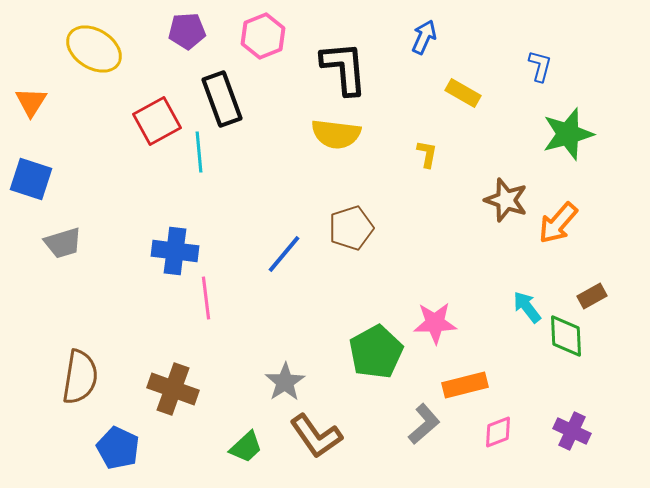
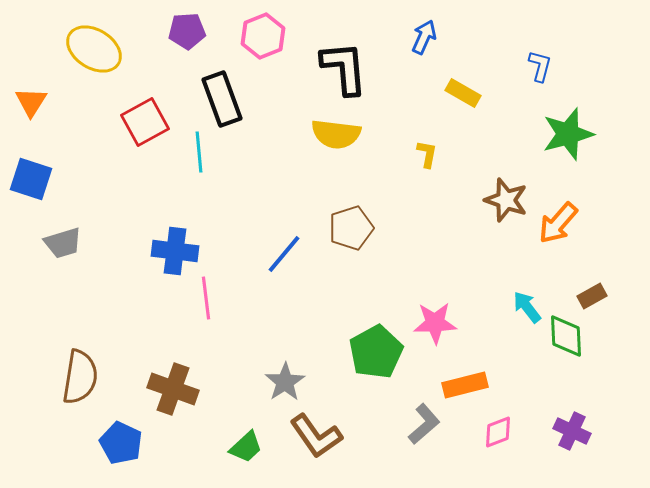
red square: moved 12 px left, 1 px down
blue pentagon: moved 3 px right, 5 px up
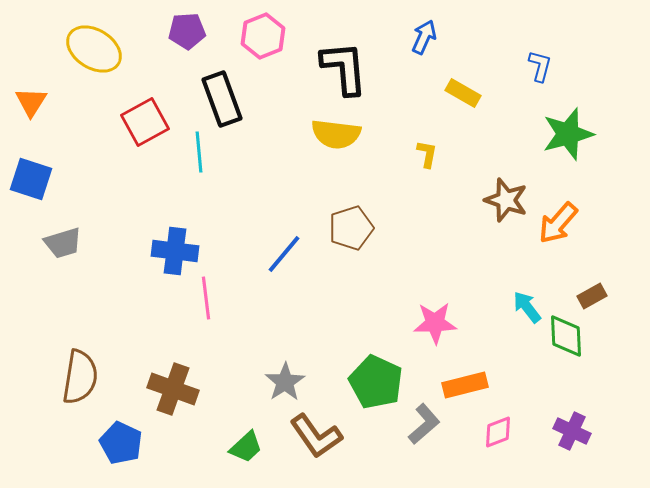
green pentagon: moved 30 px down; rotated 18 degrees counterclockwise
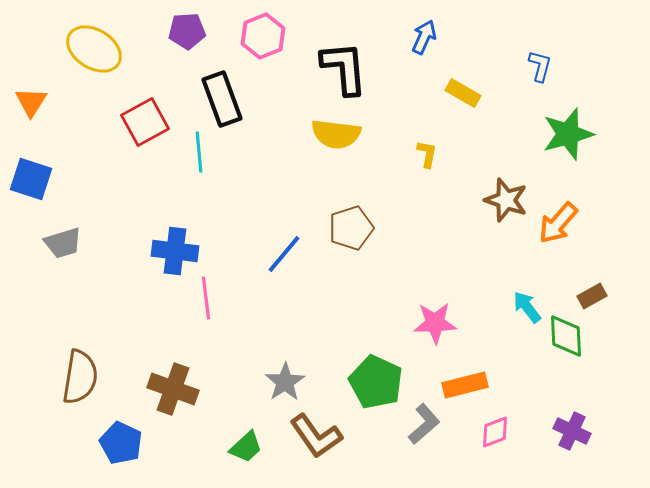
pink diamond: moved 3 px left
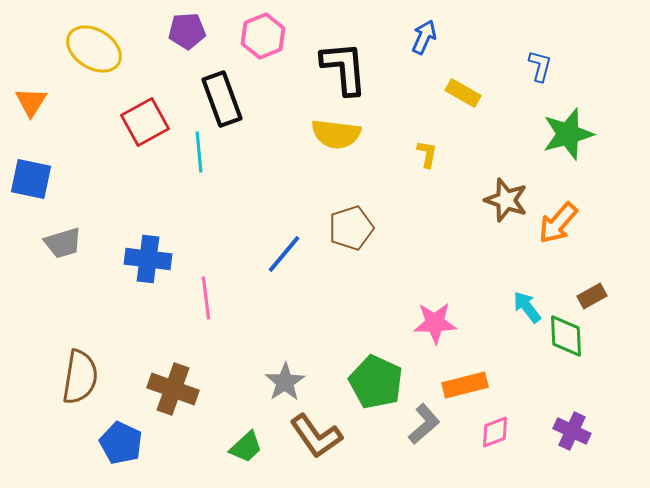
blue square: rotated 6 degrees counterclockwise
blue cross: moved 27 px left, 8 px down
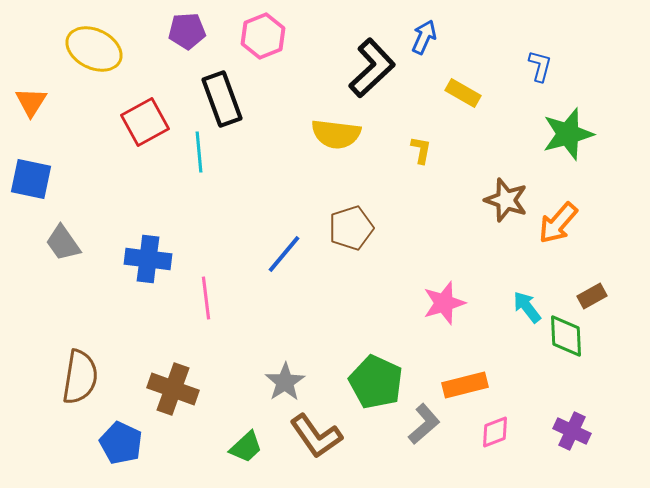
yellow ellipse: rotated 6 degrees counterclockwise
black L-shape: moved 28 px right; rotated 52 degrees clockwise
yellow L-shape: moved 6 px left, 4 px up
gray trapezoid: rotated 72 degrees clockwise
pink star: moved 9 px right, 20 px up; rotated 15 degrees counterclockwise
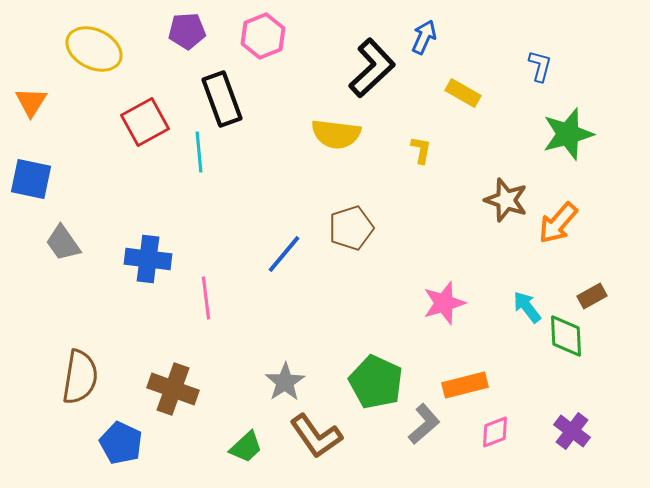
purple cross: rotated 12 degrees clockwise
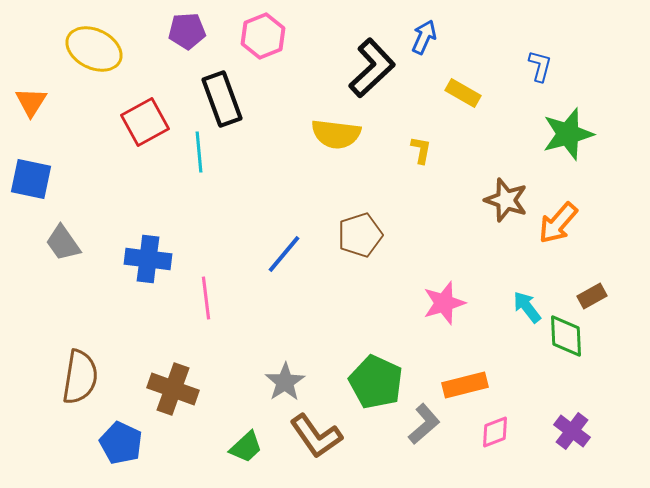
brown pentagon: moved 9 px right, 7 px down
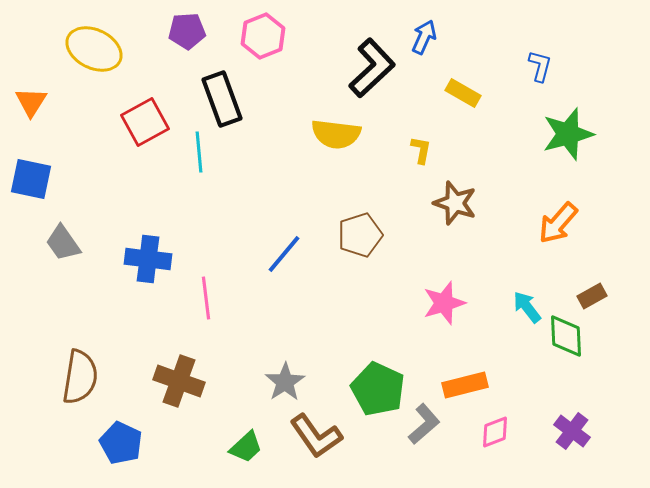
brown star: moved 51 px left, 3 px down
green pentagon: moved 2 px right, 7 px down
brown cross: moved 6 px right, 8 px up
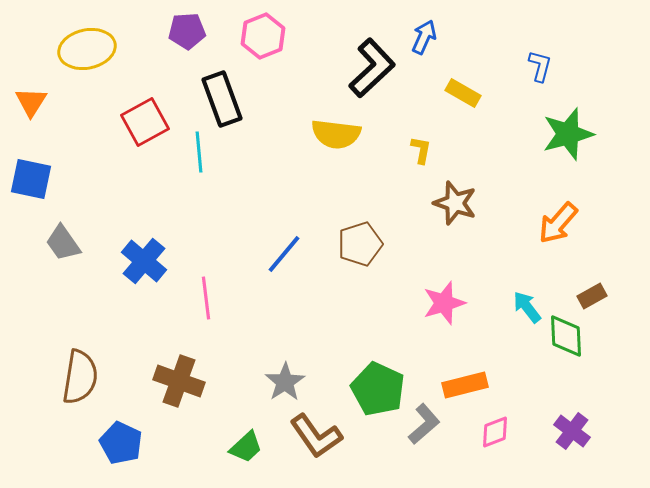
yellow ellipse: moved 7 px left; rotated 38 degrees counterclockwise
brown pentagon: moved 9 px down
blue cross: moved 4 px left, 2 px down; rotated 33 degrees clockwise
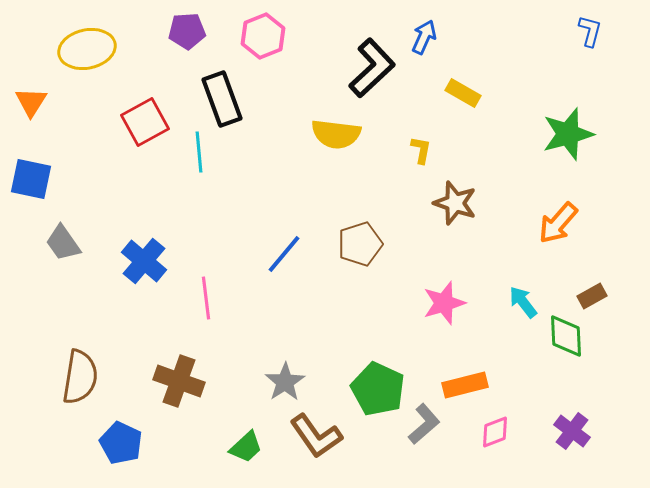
blue L-shape: moved 50 px right, 35 px up
cyan arrow: moved 4 px left, 5 px up
